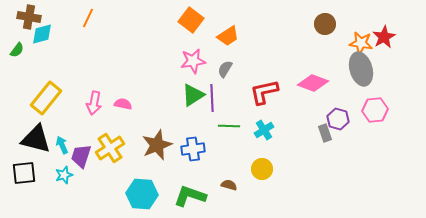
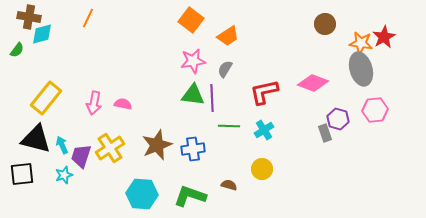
green triangle: rotated 40 degrees clockwise
black square: moved 2 px left, 1 px down
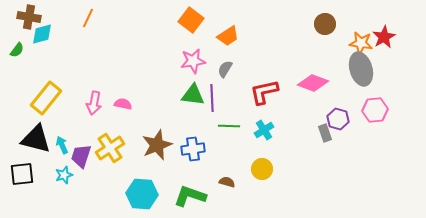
brown semicircle: moved 2 px left, 3 px up
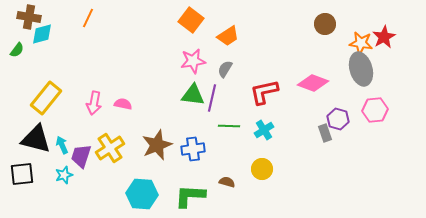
purple line: rotated 16 degrees clockwise
green L-shape: rotated 16 degrees counterclockwise
